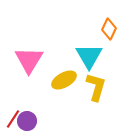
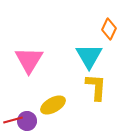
yellow ellipse: moved 11 px left, 25 px down
yellow L-shape: rotated 12 degrees counterclockwise
red line: moved 1 px down; rotated 42 degrees clockwise
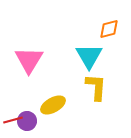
orange diamond: rotated 50 degrees clockwise
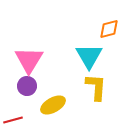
purple circle: moved 35 px up
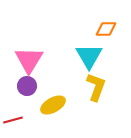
orange diamond: moved 3 px left; rotated 15 degrees clockwise
yellow L-shape: rotated 16 degrees clockwise
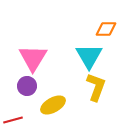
pink triangle: moved 4 px right, 2 px up
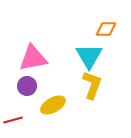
pink triangle: rotated 48 degrees clockwise
yellow L-shape: moved 4 px left, 2 px up
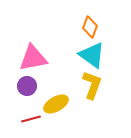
orange diamond: moved 16 px left, 2 px up; rotated 70 degrees counterclockwise
cyan triangle: moved 3 px right, 1 px up; rotated 24 degrees counterclockwise
yellow ellipse: moved 3 px right, 1 px up
red line: moved 18 px right, 1 px up
